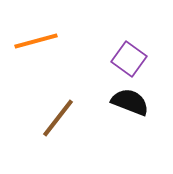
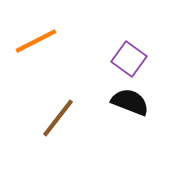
orange line: rotated 12 degrees counterclockwise
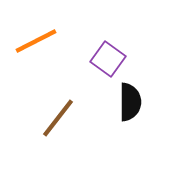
purple square: moved 21 px left
black semicircle: rotated 69 degrees clockwise
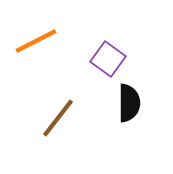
black semicircle: moved 1 px left, 1 px down
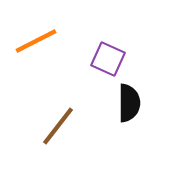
purple square: rotated 12 degrees counterclockwise
brown line: moved 8 px down
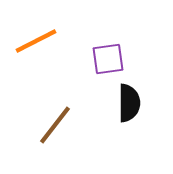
purple square: rotated 32 degrees counterclockwise
brown line: moved 3 px left, 1 px up
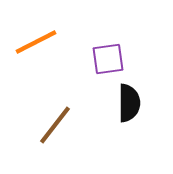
orange line: moved 1 px down
